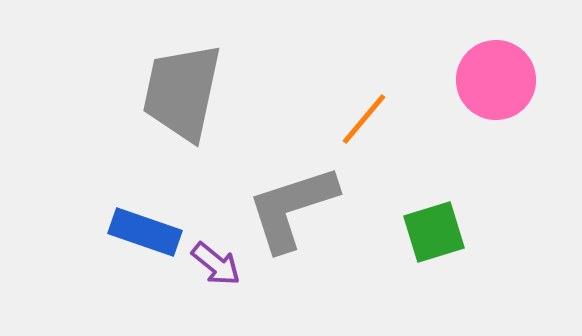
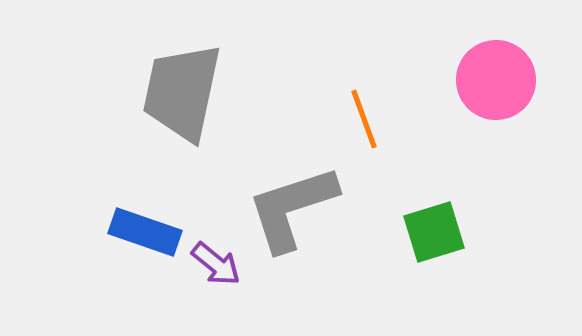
orange line: rotated 60 degrees counterclockwise
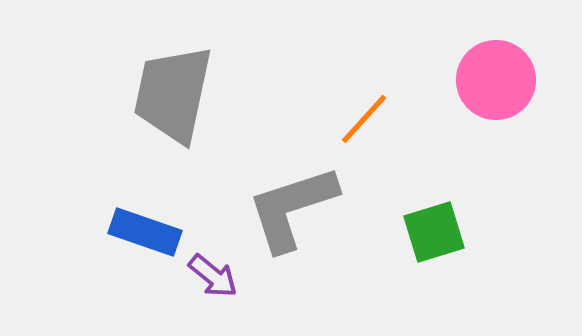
gray trapezoid: moved 9 px left, 2 px down
orange line: rotated 62 degrees clockwise
purple arrow: moved 3 px left, 12 px down
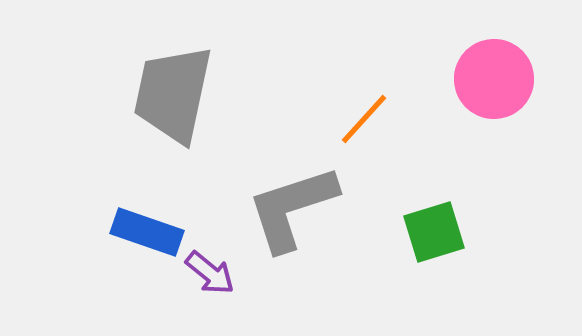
pink circle: moved 2 px left, 1 px up
blue rectangle: moved 2 px right
purple arrow: moved 3 px left, 3 px up
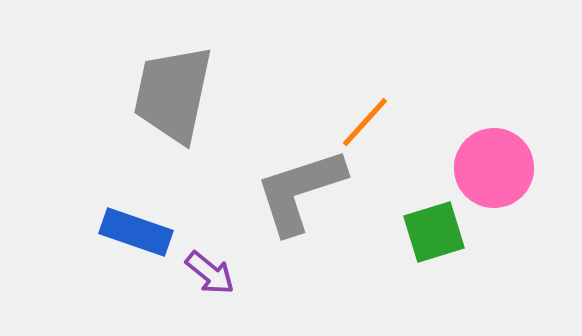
pink circle: moved 89 px down
orange line: moved 1 px right, 3 px down
gray L-shape: moved 8 px right, 17 px up
blue rectangle: moved 11 px left
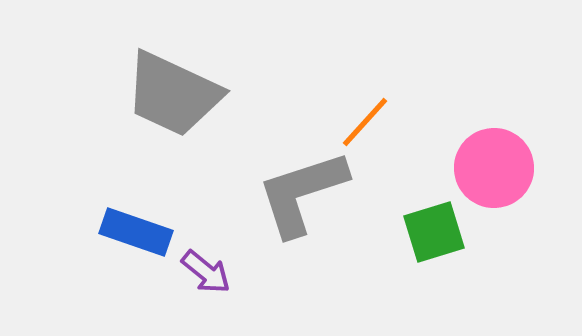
gray trapezoid: rotated 77 degrees counterclockwise
gray L-shape: moved 2 px right, 2 px down
purple arrow: moved 4 px left, 1 px up
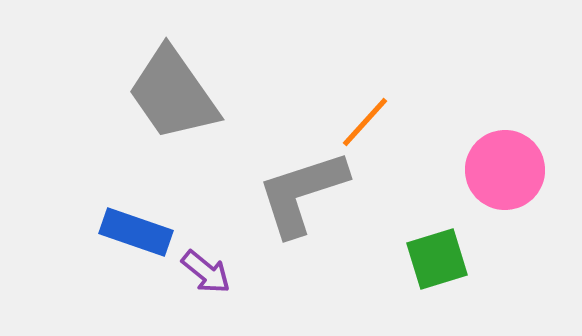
gray trapezoid: rotated 30 degrees clockwise
pink circle: moved 11 px right, 2 px down
green square: moved 3 px right, 27 px down
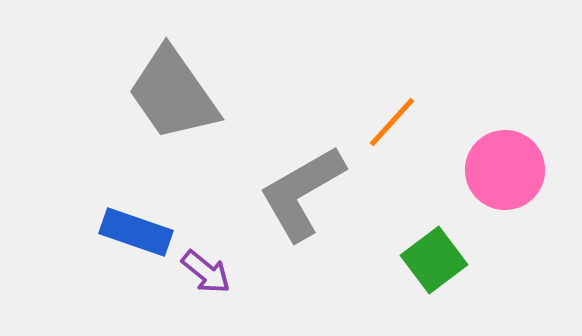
orange line: moved 27 px right
gray L-shape: rotated 12 degrees counterclockwise
green square: moved 3 px left, 1 px down; rotated 20 degrees counterclockwise
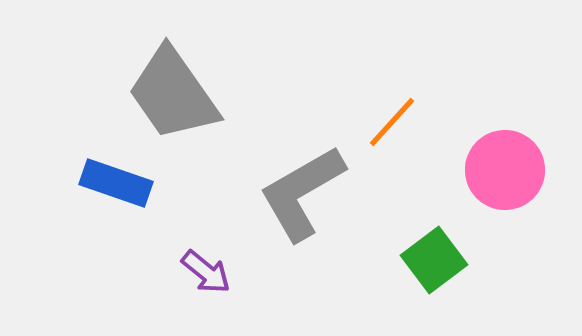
blue rectangle: moved 20 px left, 49 px up
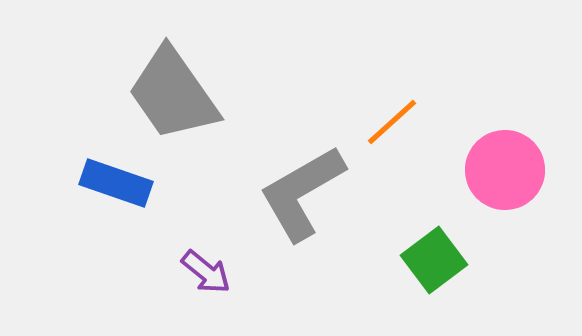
orange line: rotated 6 degrees clockwise
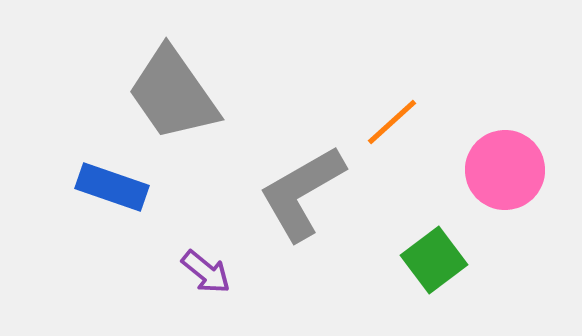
blue rectangle: moved 4 px left, 4 px down
